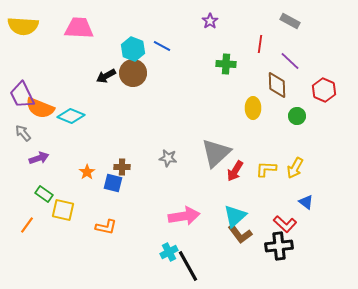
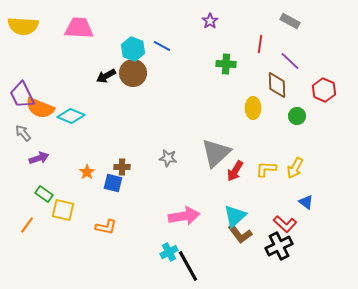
black cross: rotated 20 degrees counterclockwise
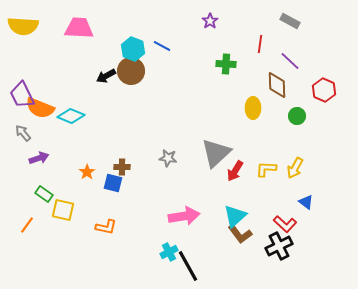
brown circle: moved 2 px left, 2 px up
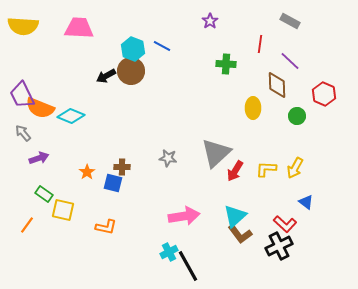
red hexagon: moved 4 px down
